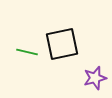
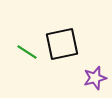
green line: rotated 20 degrees clockwise
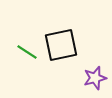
black square: moved 1 px left, 1 px down
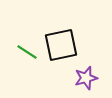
purple star: moved 9 px left
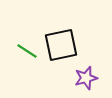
green line: moved 1 px up
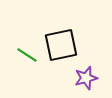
green line: moved 4 px down
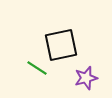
green line: moved 10 px right, 13 px down
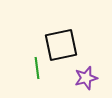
green line: rotated 50 degrees clockwise
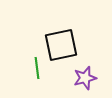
purple star: moved 1 px left
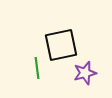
purple star: moved 5 px up
